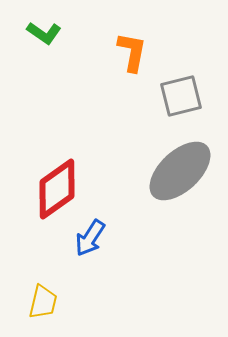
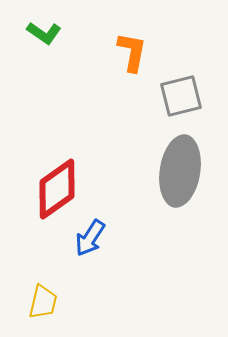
gray ellipse: rotated 38 degrees counterclockwise
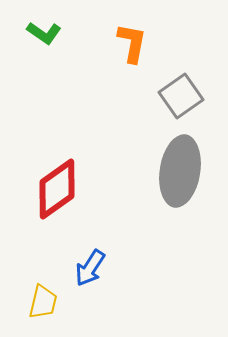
orange L-shape: moved 9 px up
gray square: rotated 21 degrees counterclockwise
blue arrow: moved 30 px down
